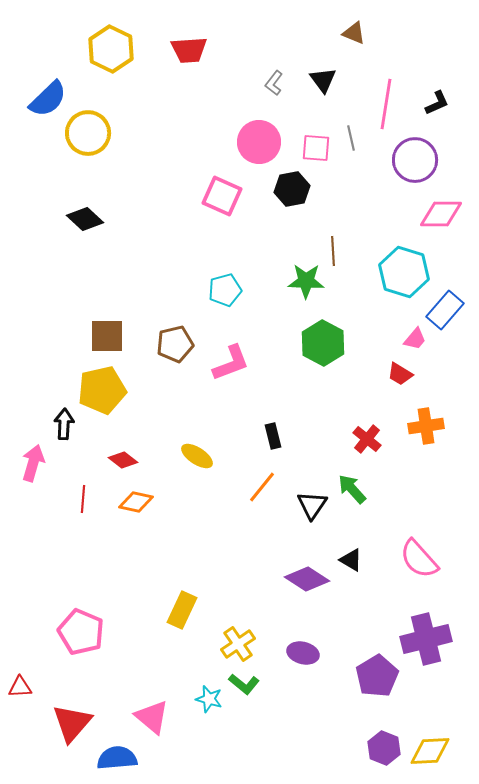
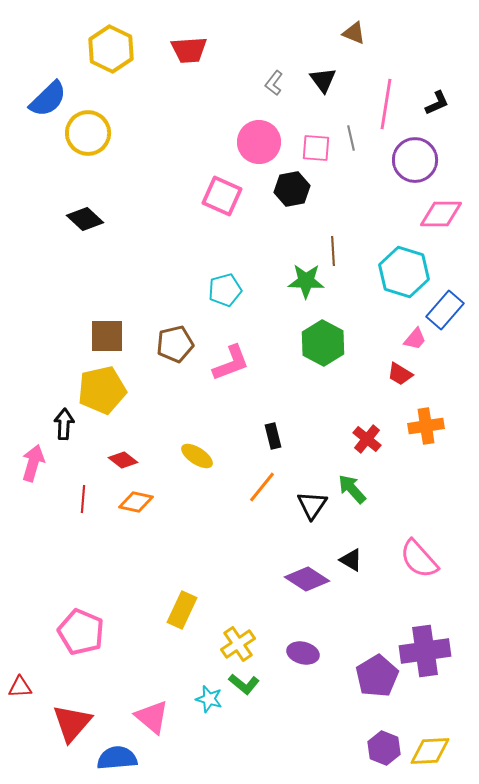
purple cross at (426, 639): moved 1 px left, 12 px down; rotated 6 degrees clockwise
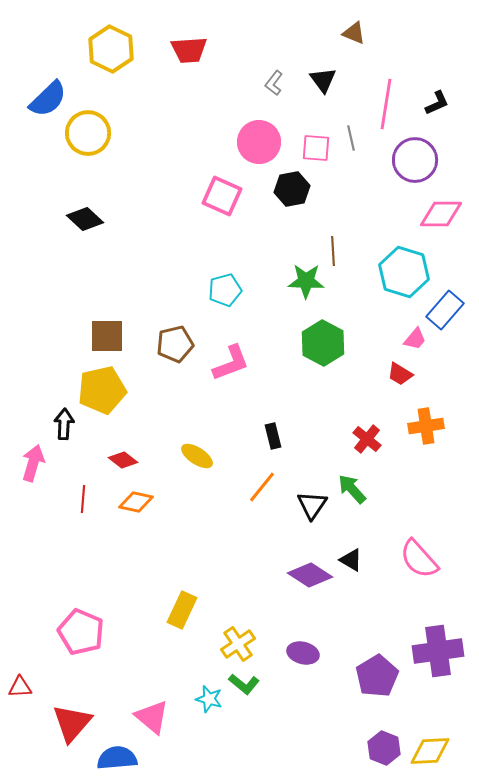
purple diamond at (307, 579): moved 3 px right, 4 px up
purple cross at (425, 651): moved 13 px right
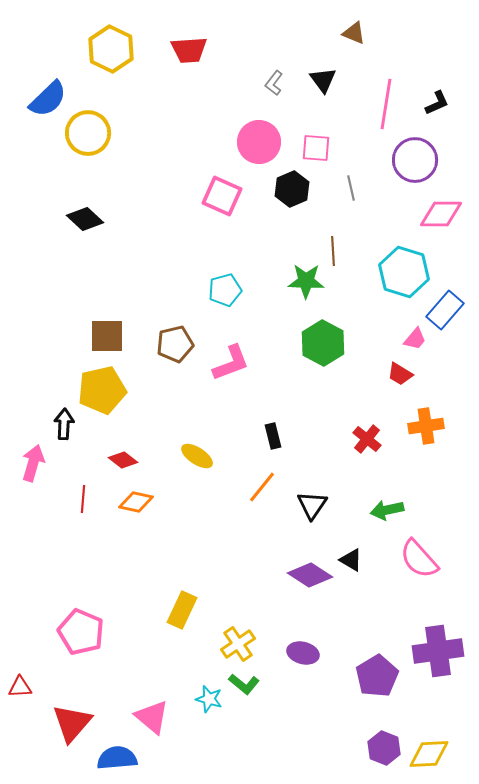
gray line at (351, 138): moved 50 px down
black hexagon at (292, 189): rotated 12 degrees counterclockwise
green arrow at (352, 489): moved 35 px right, 21 px down; rotated 60 degrees counterclockwise
yellow diamond at (430, 751): moved 1 px left, 3 px down
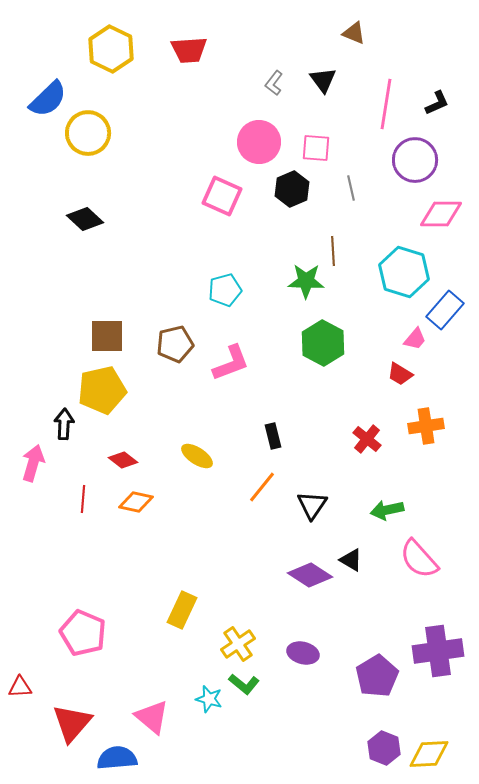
pink pentagon at (81, 632): moved 2 px right, 1 px down
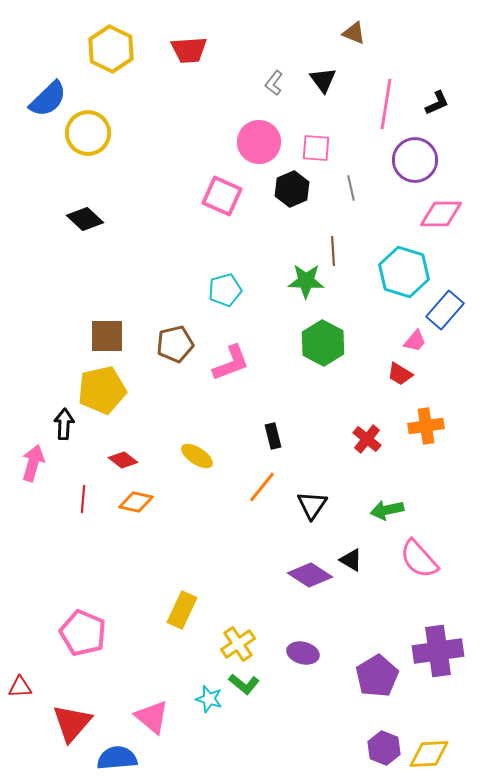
pink trapezoid at (415, 339): moved 2 px down
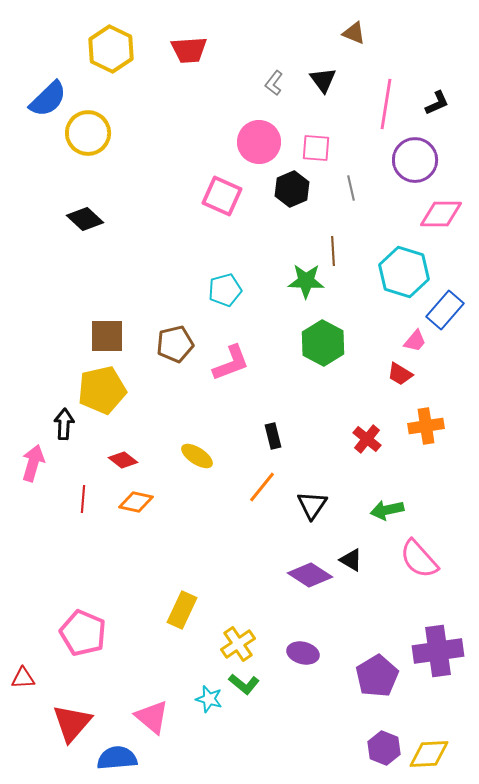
red triangle at (20, 687): moved 3 px right, 9 px up
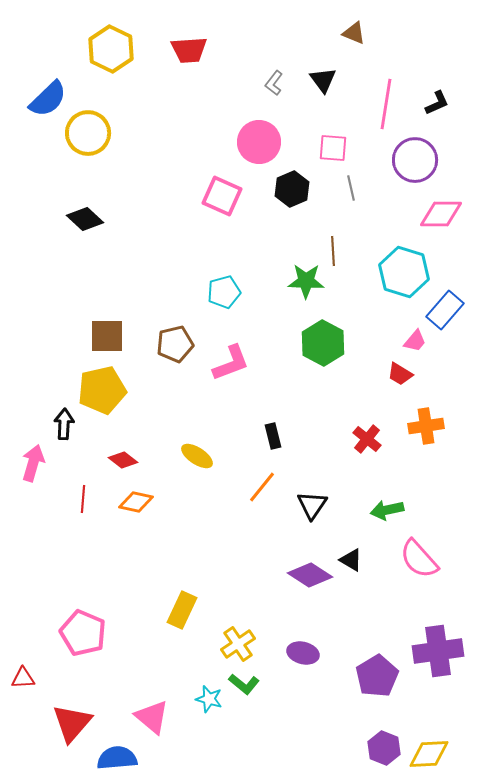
pink square at (316, 148): moved 17 px right
cyan pentagon at (225, 290): moved 1 px left, 2 px down
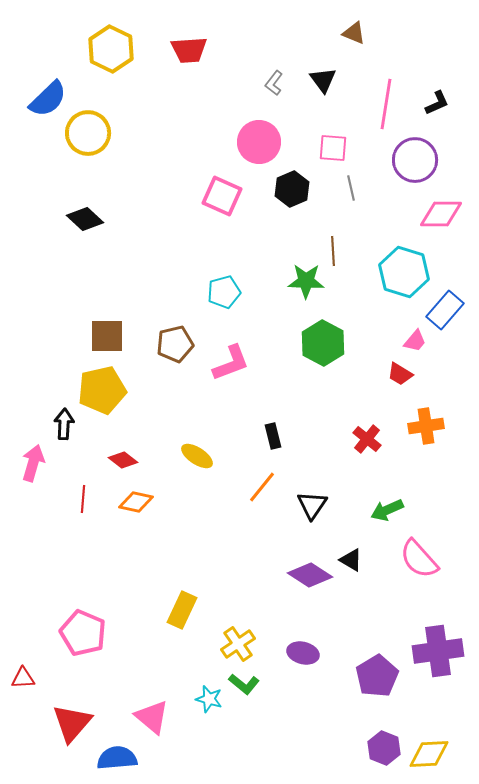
green arrow at (387, 510): rotated 12 degrees counterclockwise
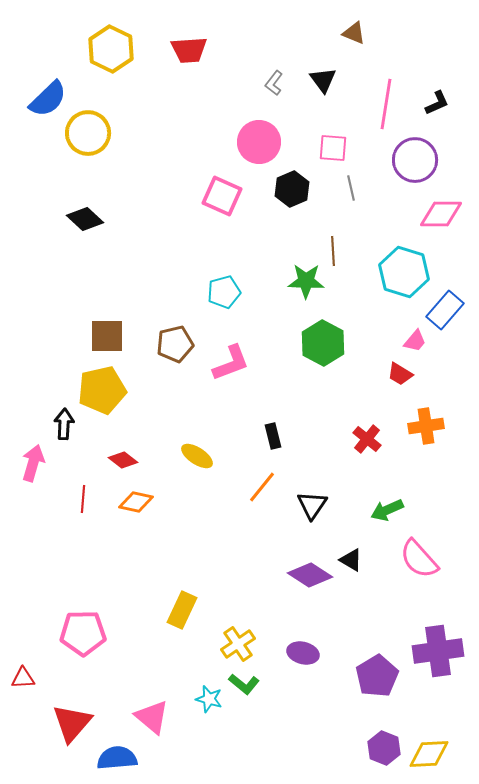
pink pentagon at (83, 633): rotated 24 degrees counterclockwise
